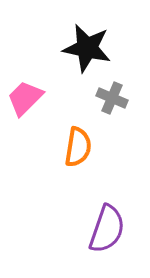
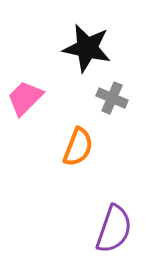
orange semicircle: rotated 12 degrees clockwise
purple semicircle: moved 7 px right
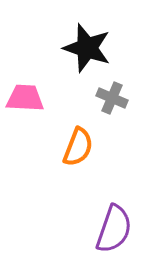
black star: rotated 6 degrees clockwise
pink trapezoid: rotated 48 degrees clockwise
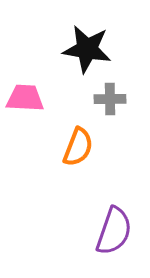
black star: moved 1 px down; rotated 9 degrees counterclockwise
gray cross: moved 2 px left, 1 px down; rotated 24 degrees counterclockwise
purple semicircle: moved 2 px down
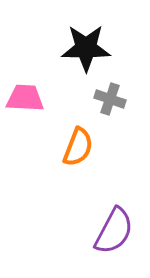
black star: moved 1 px left, 1 px up; rotated 9 degrees counterclockwise
gray cross: rotated 20 degrees clockwise
purple semicircle: rotated 9 degrees clockwise
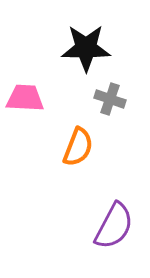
purple semicircle: moved 5 px up
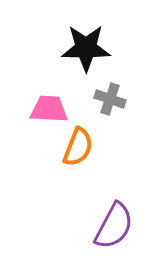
pink trapezoid: moved 24 px right, 11 px down
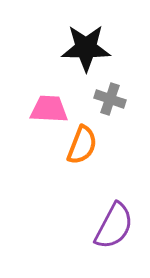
orange semicircle: moved 4 px right, 2 px up
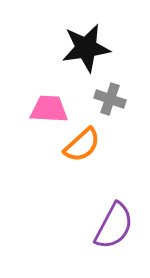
black star: rotated 9 degrees counterclockwise
orange semicircle: rotated 27 degrees clockwise
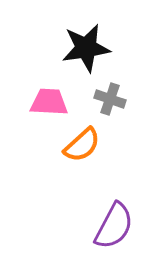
pink trapezoid: moved 7 px up
